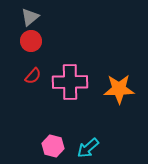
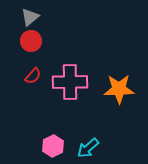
pink hexagon: rotated 20 degrees clockwise
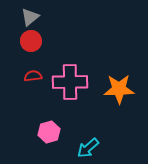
red semicircle: rotated 138 degrees counterclockwise
pink hexagon: moved 4 px left, 14 px up; rotated 10 degrees clockwise
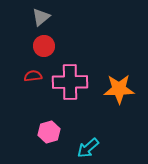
gray triangle: moved 11 px right
red circle: moved 13 px right, 5 px down
